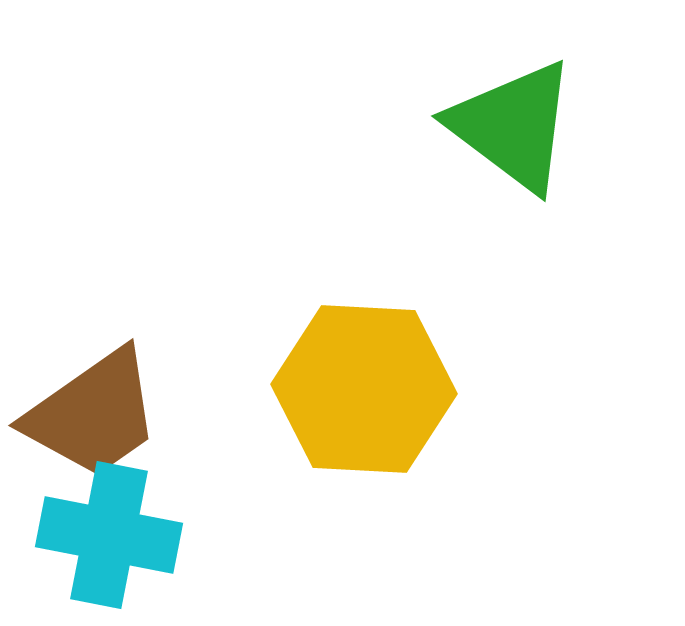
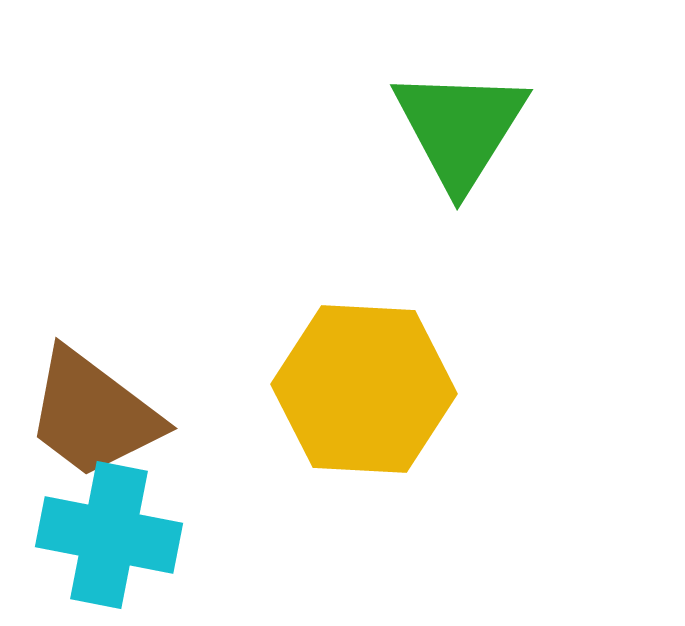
green triangle: moved 53 px left, 2 px down; rotated 25 degrees clockwise
brown trapezoid: rotated 72 degrees clockwise
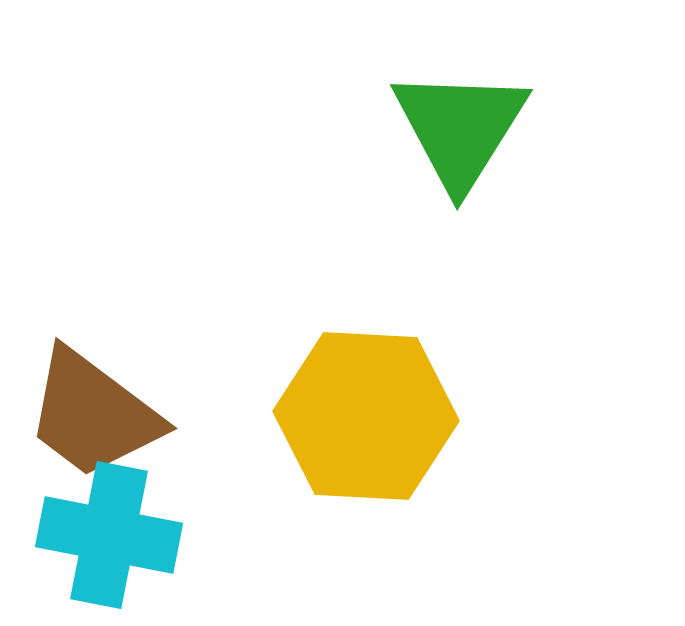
yellow hexagon: moved 2 px right, 27 px down
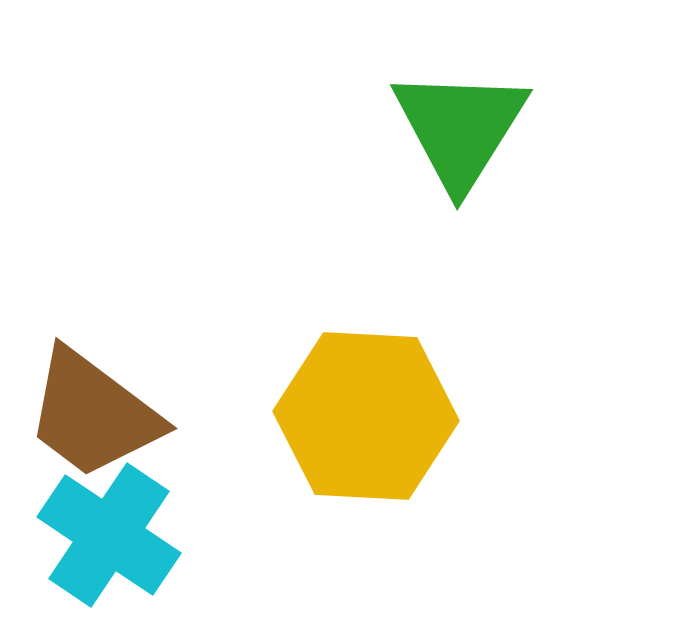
cyan cross: rotated 23 degrees clockwise
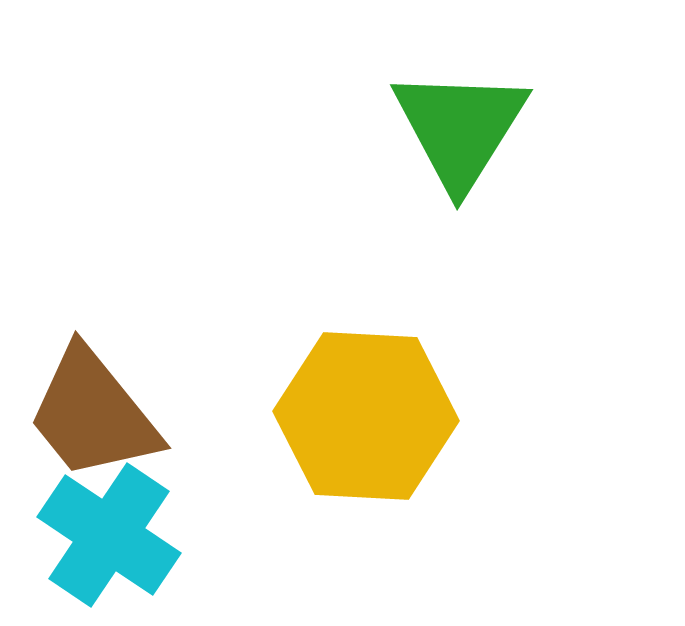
brown trapezoid: rotated 14 degrees clockwise
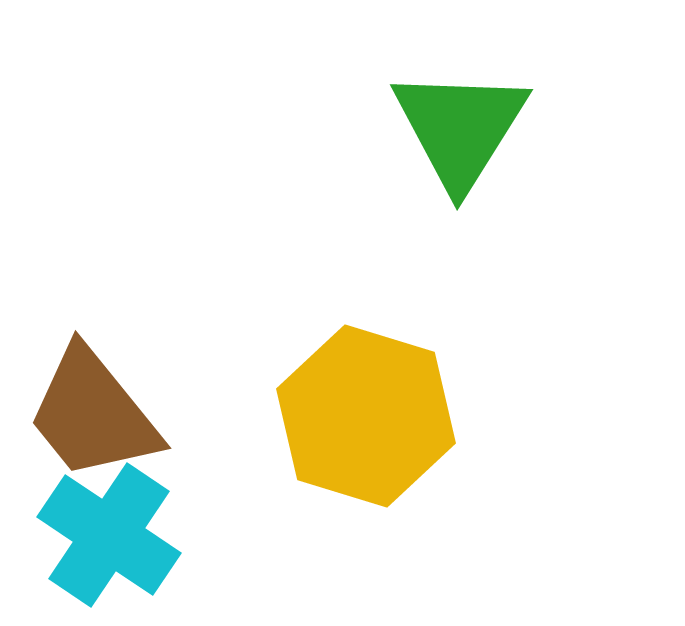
yellow hexagon: rotated 14 degrees clockwise
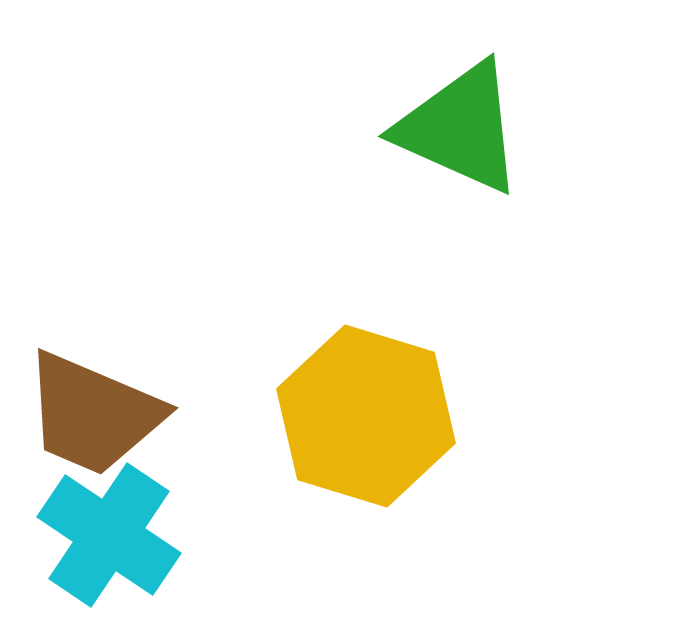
green triangle: rotated 38 degrees counterclockwise
brown trapezoid: rotated 28 degrees counterclockwise
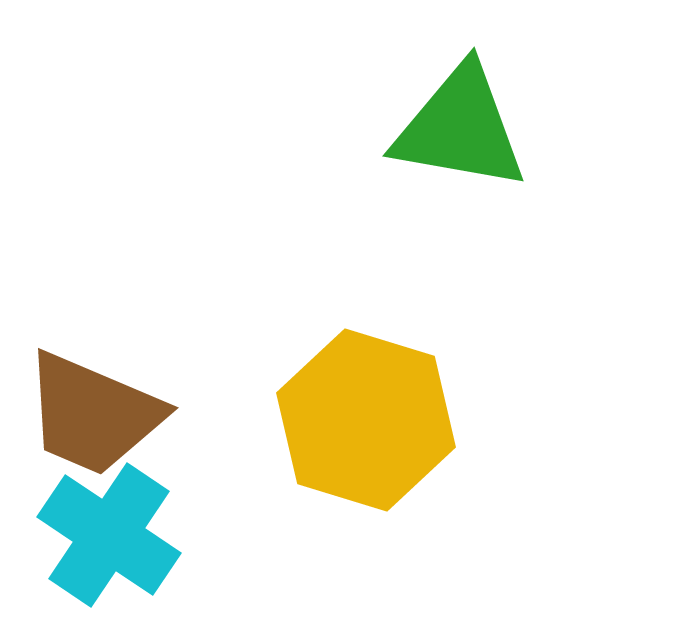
green triangle: rotated 14 degrees counterclockwise
yellow hexagon: moved 4 px down
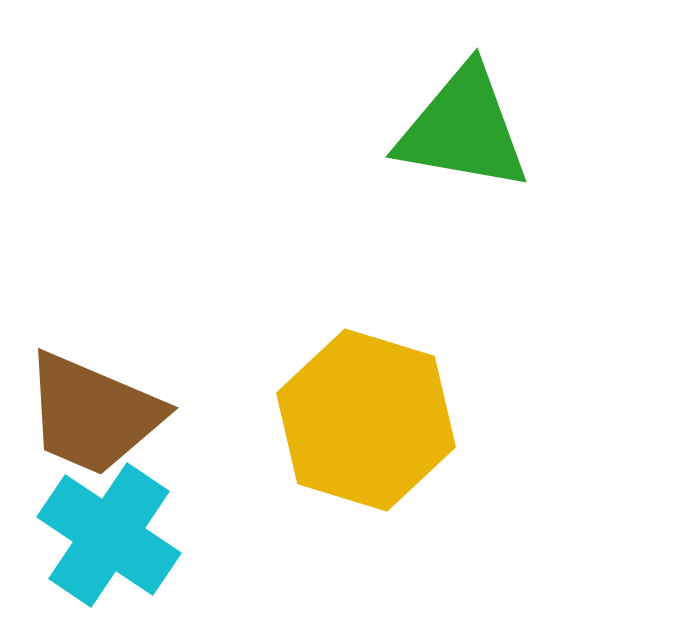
green triangle: moved 3 px right, 1 px down
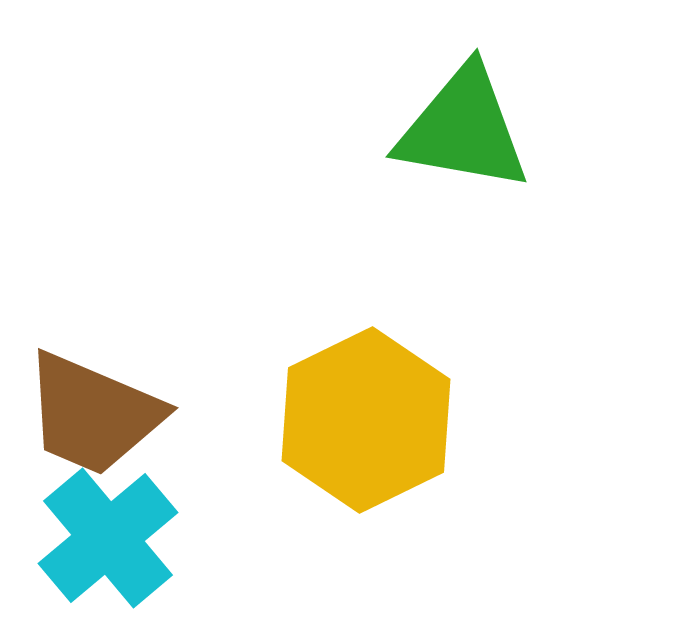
yellow hexagon: rotated 17 degrees clockwise
cyan cross: moved 1 px left, 3 px down; rotated 16 degrees clockwise
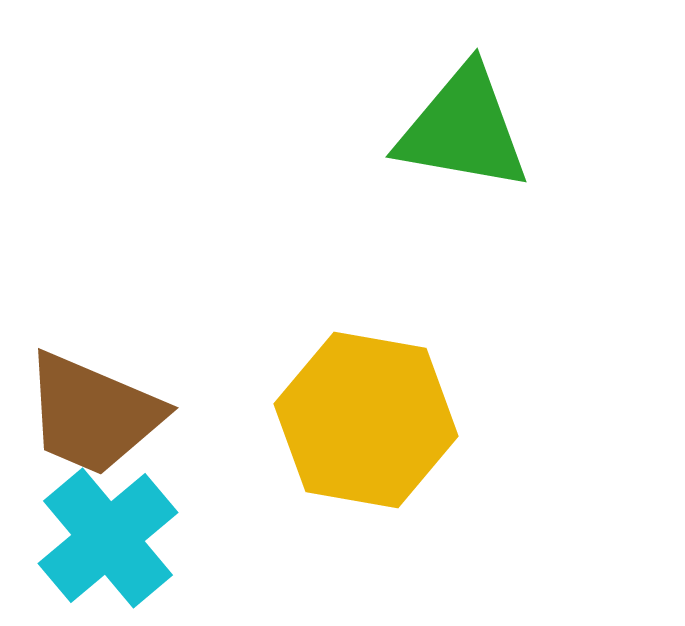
yellow hexagon: rotated 24 degrees counterclockwise
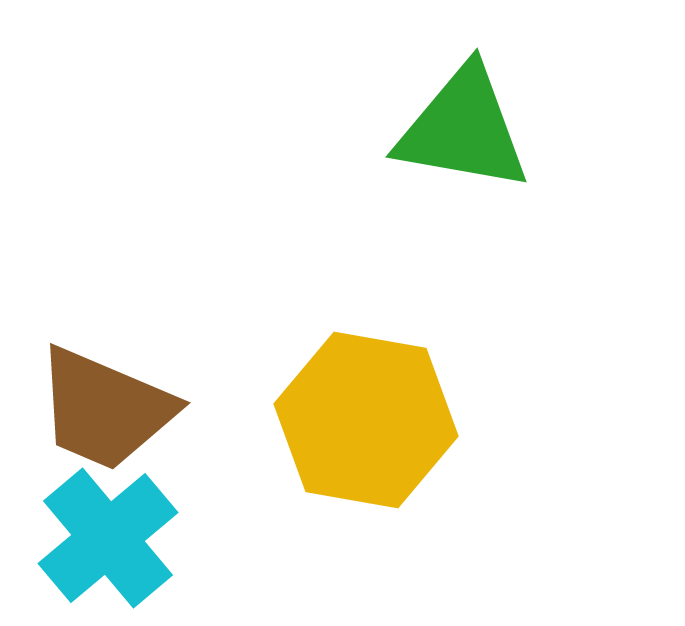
brown trapezoid: moved 12 px right, 5 px up
